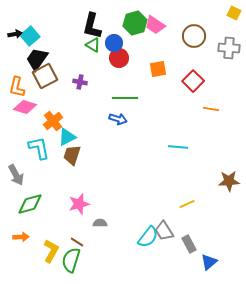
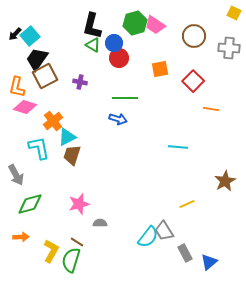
black arrow: rotated 144 degrees clockwise
orange square: moved 2 px right
brown star: moved 4 px left; rotated 25 degrees counterclockwise
gray rectangle: moved 4 px left, 9 px down
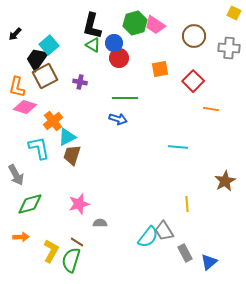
cyan square: moved 19 px right, 9 px down
yellow line: rotated 70 degrees counterclockwise
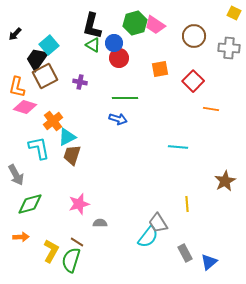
gray trapezoid: moved 6 px left, 8 px up
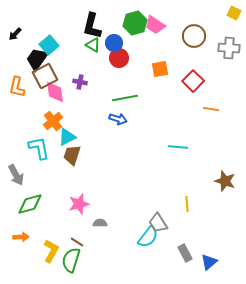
green line: rotated 10 degrees counterclockwise
pink diamond: moved 30 px right, 15 px up; rotated 65 degrees clockwise
brown star: rotated 25 degrees counterclockwise
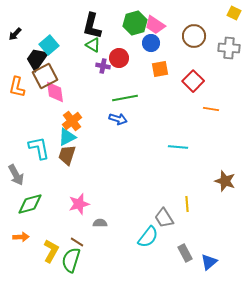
blue circle: moved 37 px right
purple cross: moved 23 px right, 16 px up
orange cross: moved 19 px right
brown trapezoid: moved 5 px left
gray trapezoid: moved 6 px right, 5 px up
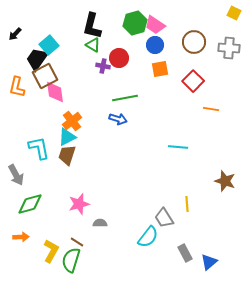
brown circle: moved 6 px down
blue circle: moved 4 px right, 2 px down
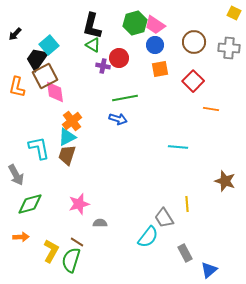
blue triangle: moved 8 px down
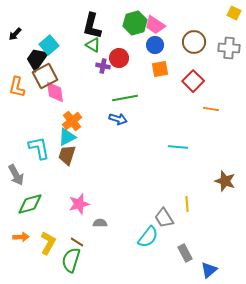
yellow L-shape: moved 3 px left, 8 px up
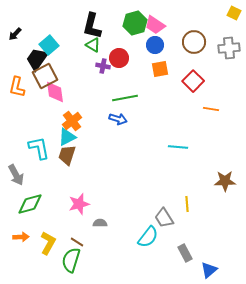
gray cross: rotated 10 degrees counterclockwise
brown star: rotated 20 degrees counterclockwise
